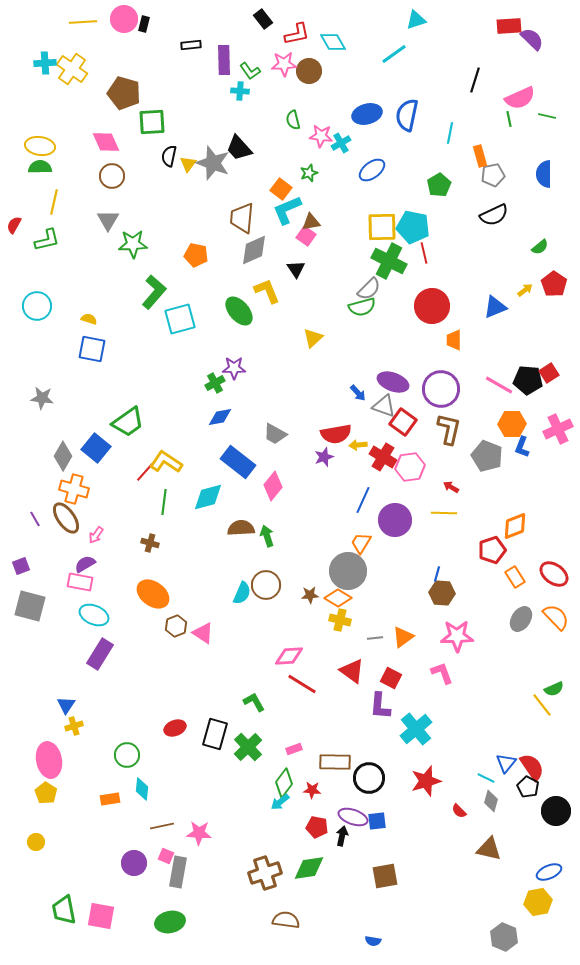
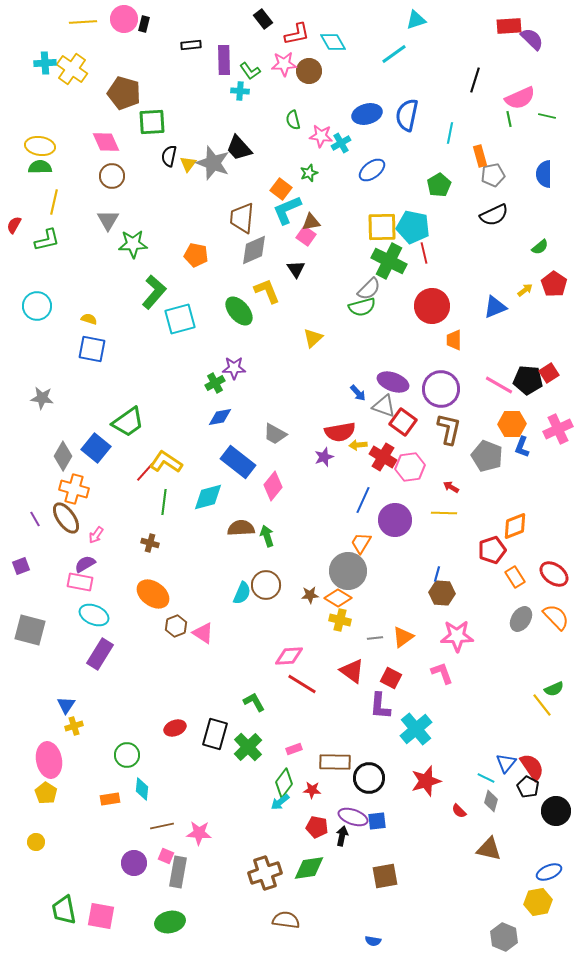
red semicircle at (336, 434): moved 4 px right, 2 px up
gray square at (30, 606): moved 24 px down
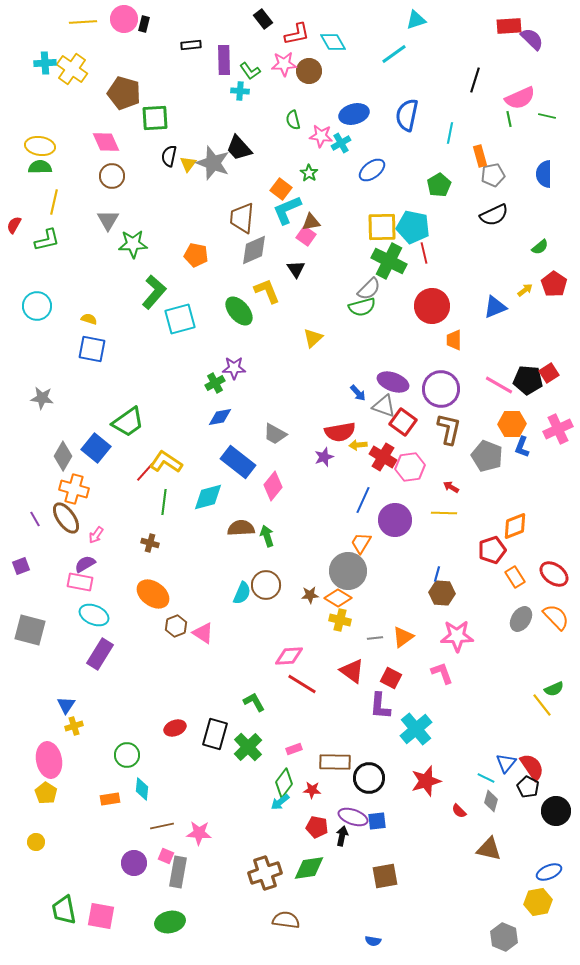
blue ellipse at (367, 114): moved 13 px left
green square at (152, 122): moved 3 px right, 4 px up
green star at (309, 173): rotated 18 degrees counterclockwise
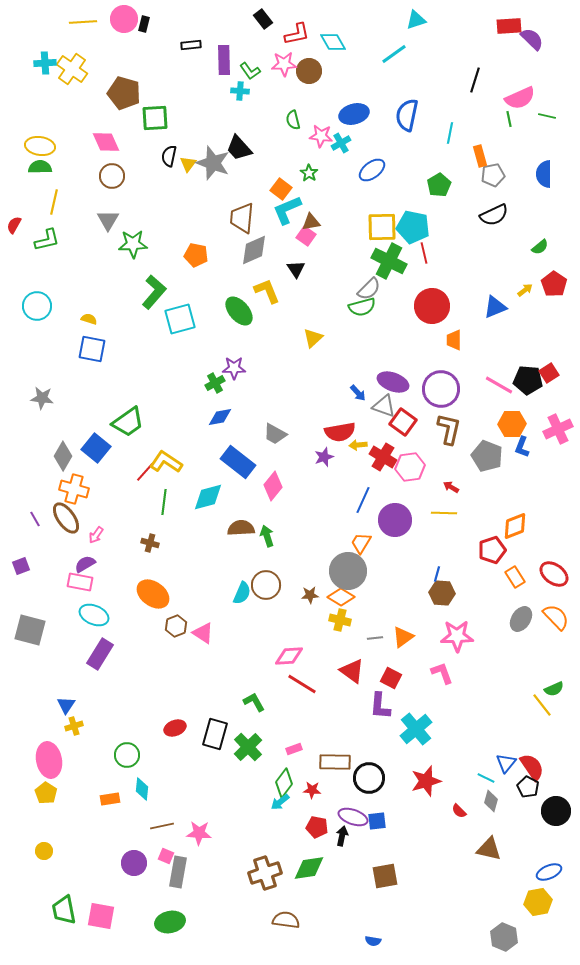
orange diamond at (338, 598): moved 3 px right, 1 px up
yellow circle at (36, 842): moved 8 px right, 9 px down
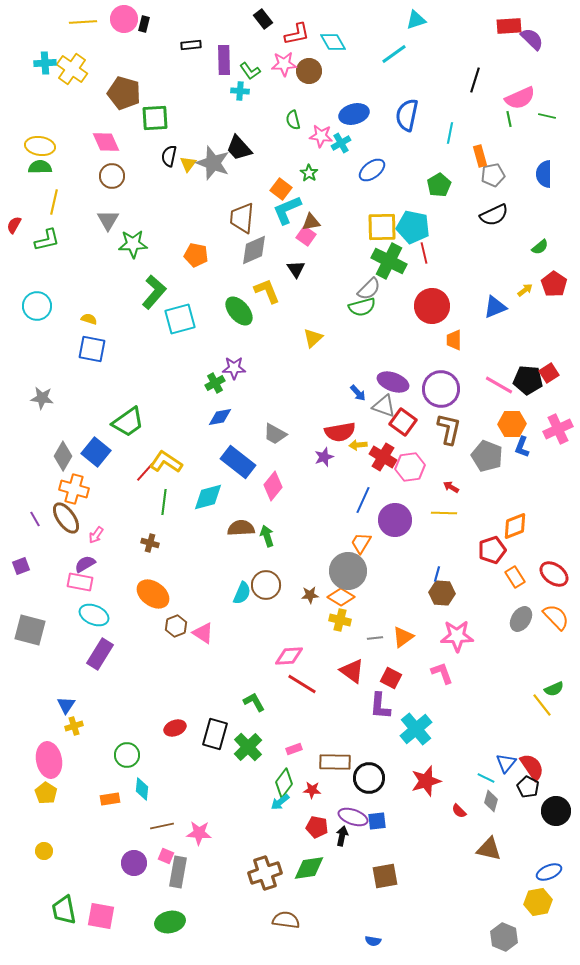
blue square at (96, 448): moved 4 px down
